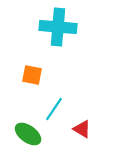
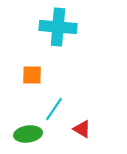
orange square: rotated 10 degrees counterclockwise
green ellipse: rotated 44 degrees counterclockwise
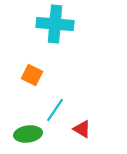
cyan cross: moved 3 px left, 3 px up
orange square: rotated 25 degrees clockwise
cyan line: moved 1 px right, 1 px down
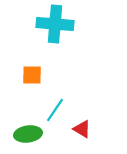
orange square: rotated 25 degrees counterclockwise
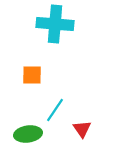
red triangle: rotated 24 degrees clockwise
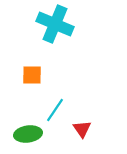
cyan cross: rotated 18 degrees clockwise
